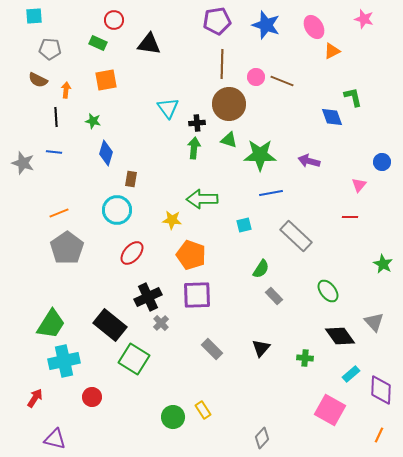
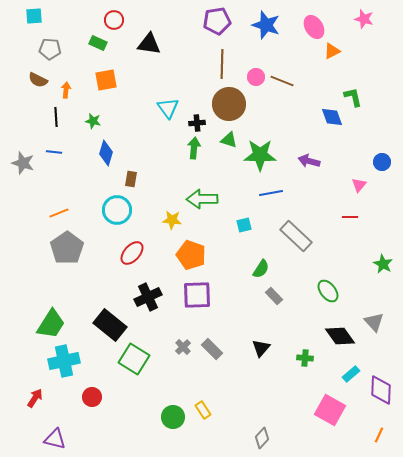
gray cross at (161, 323): moved 22 px right, 24 px down
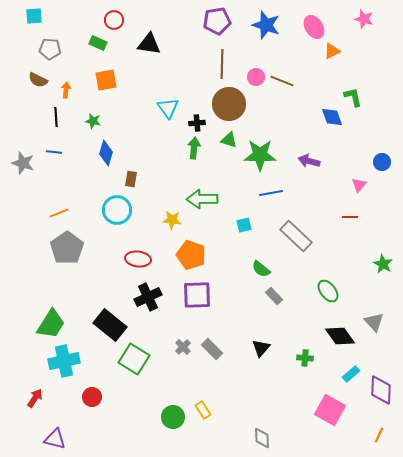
red ellipse at (132, 253): moved 6 px right, 6 px down; rotated 55 degrees clockwise
green semicircle at (261, 269): rotated 96 degrees clockwise
gray diamond at (262, 438): rotated 45 degrees counterclockwise
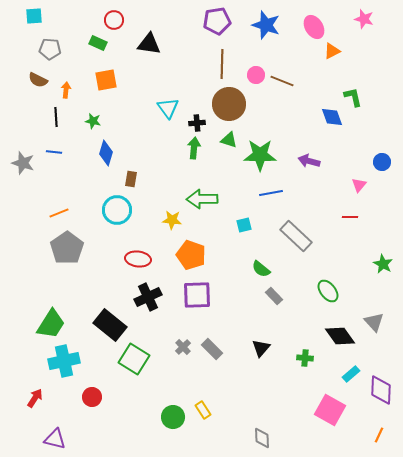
pink circle at (256, 77): moved 2 px up
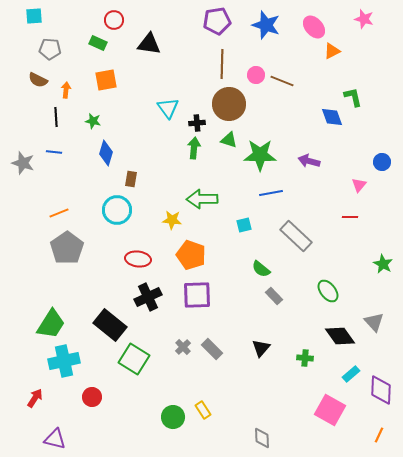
pink ellipse at (314, 27): rotated 10 degrees counterclockwise
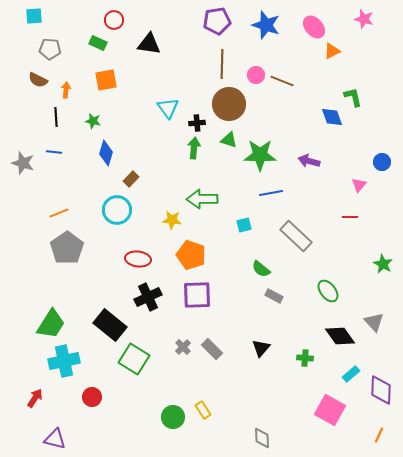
brown rectangle at (131, 179): rotated 35 degrees clockwise
gray rectangle at (274, 296): rotated 18 degrees counterclockwise
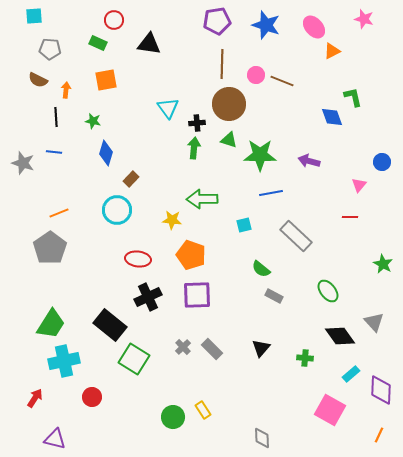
gray pentagon at (67, 248): moved 17 px left
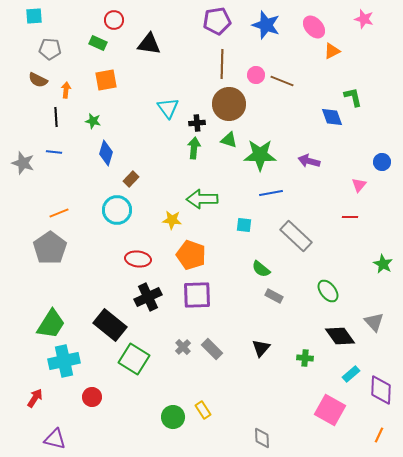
cyan square at (244, 225): rotated 21 degrees clockwise
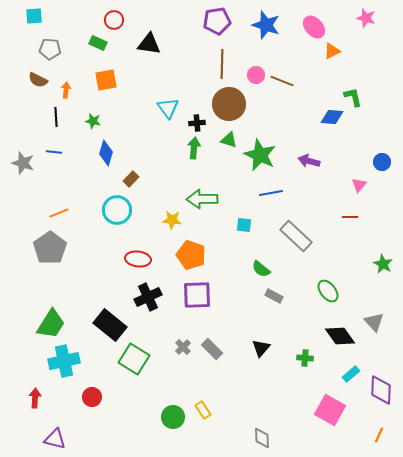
pink star at (364, 19): moved 2 px right, 1 px up
blue diamond at (332, 117): rotated 65 degrees counterclockwise
green star at (260, 155): rotated 24 degrees clockwise
red arrow at (35, 398): rotated 30 degrees counterclockwise
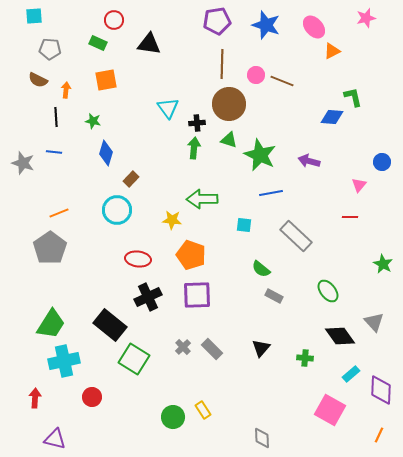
pink star at (366, 18): rotated 30 degrees counterclockwise
